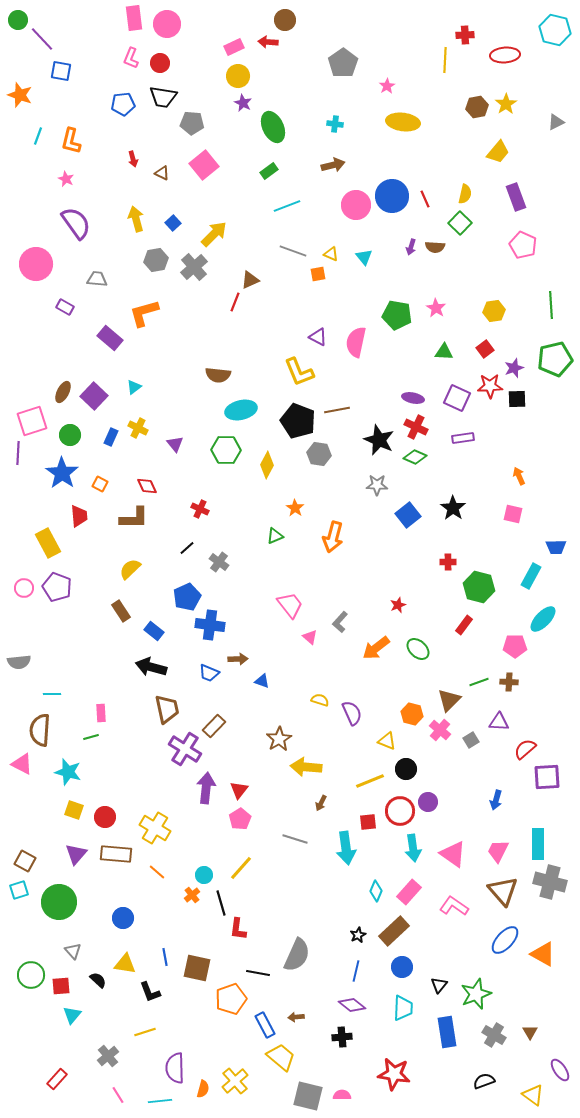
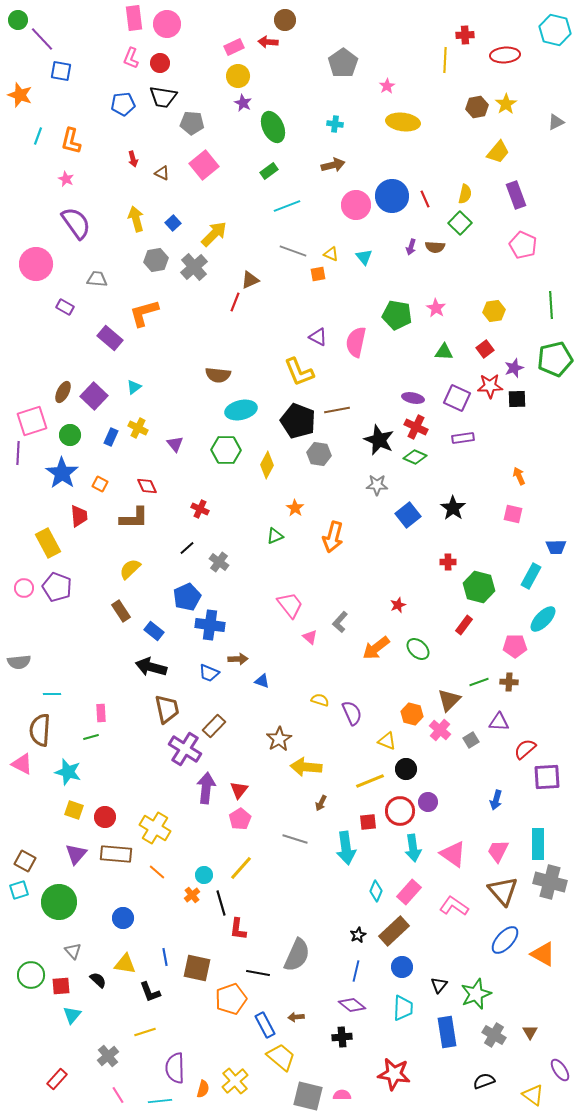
purple rectangle at (516, 197): moved 2 px up
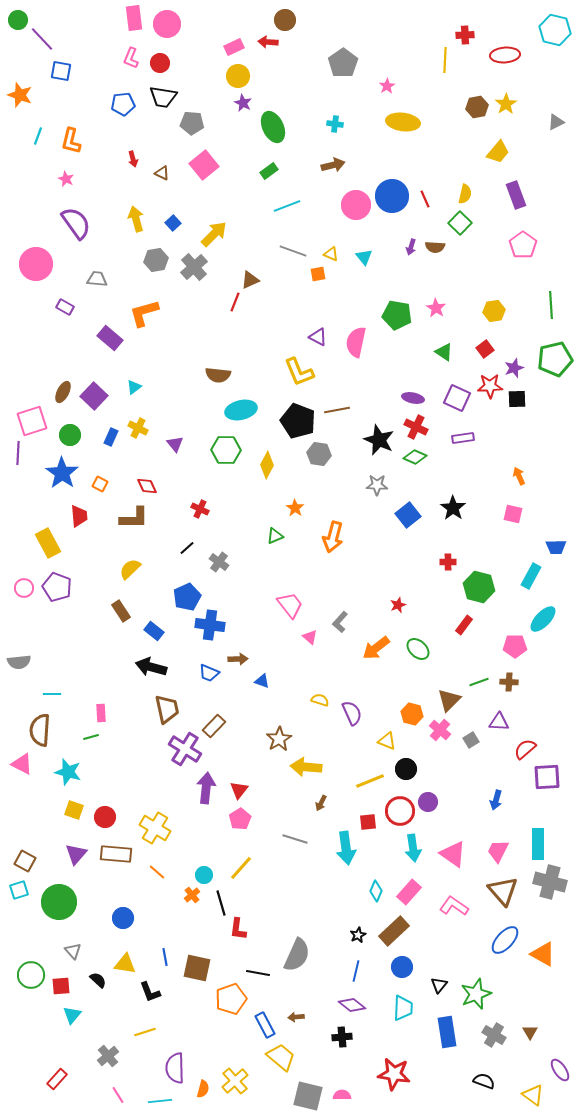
pink pentagon at (523, 245): rotated 12 degrees clockwise
green triangle at (444, 352): rotated 30 degrees clockwise
black semicircle at (484, 1081): rotated 40 degrees clockwise
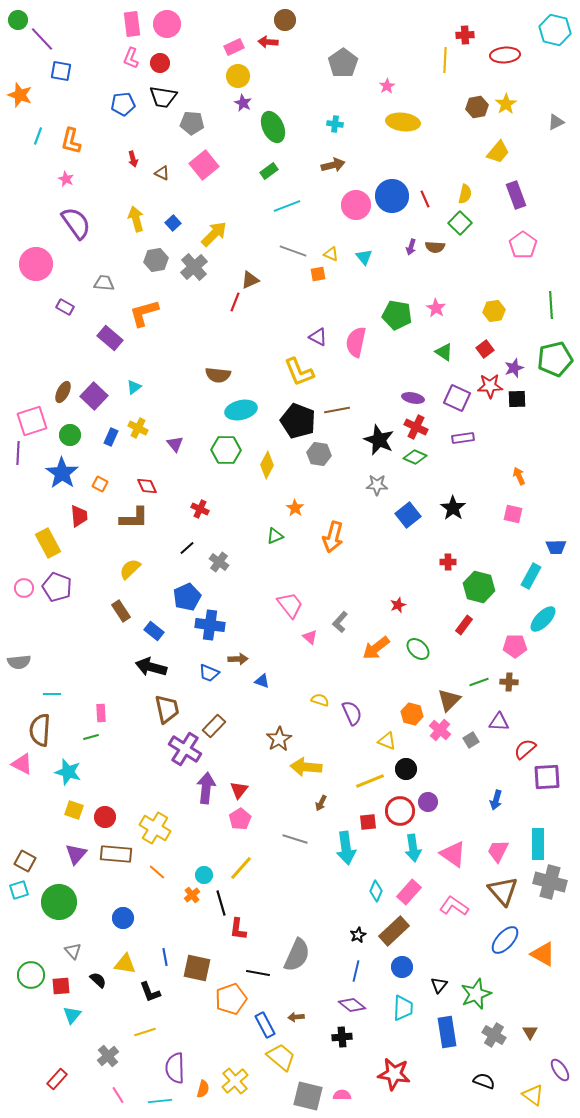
pink rectangle at (134, 18): moved 2 px left, 6 px down
gray trapezoid at (97, 279): moved 7 px right, 4 px down
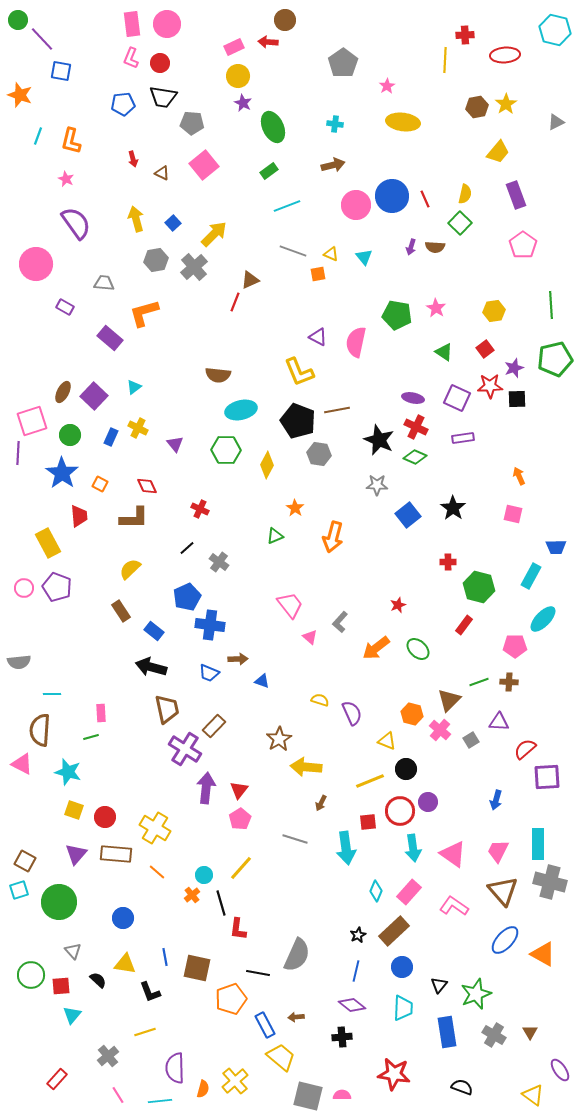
black semicircle at (484, 1081): moved 22 px left, 6 px down
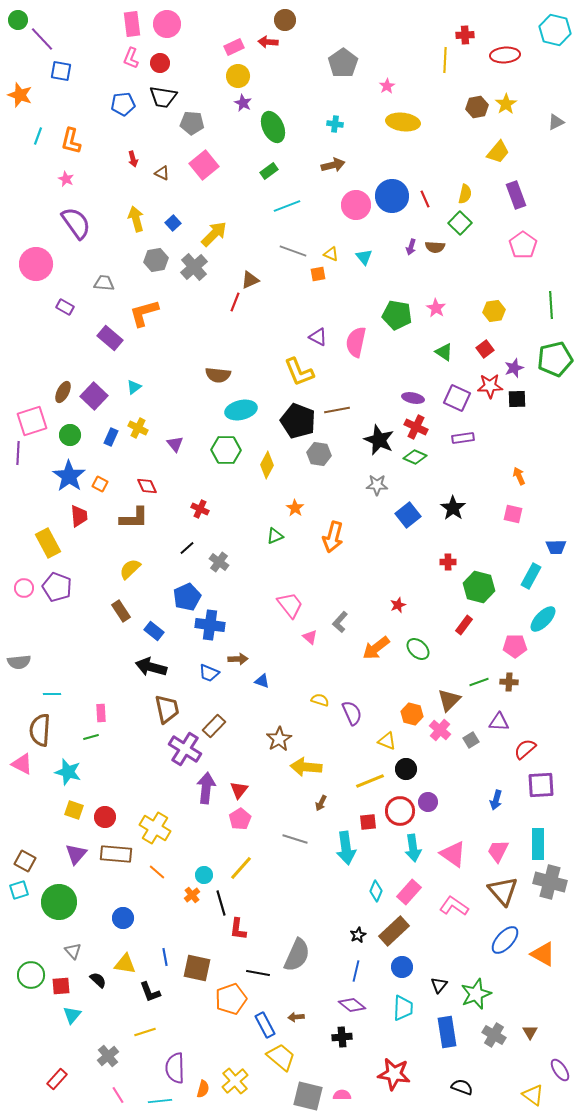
blue star at (62, 473): moved 7 px right, 3 px down
purple square at (547, 777): moved 6 px left, 8 px down
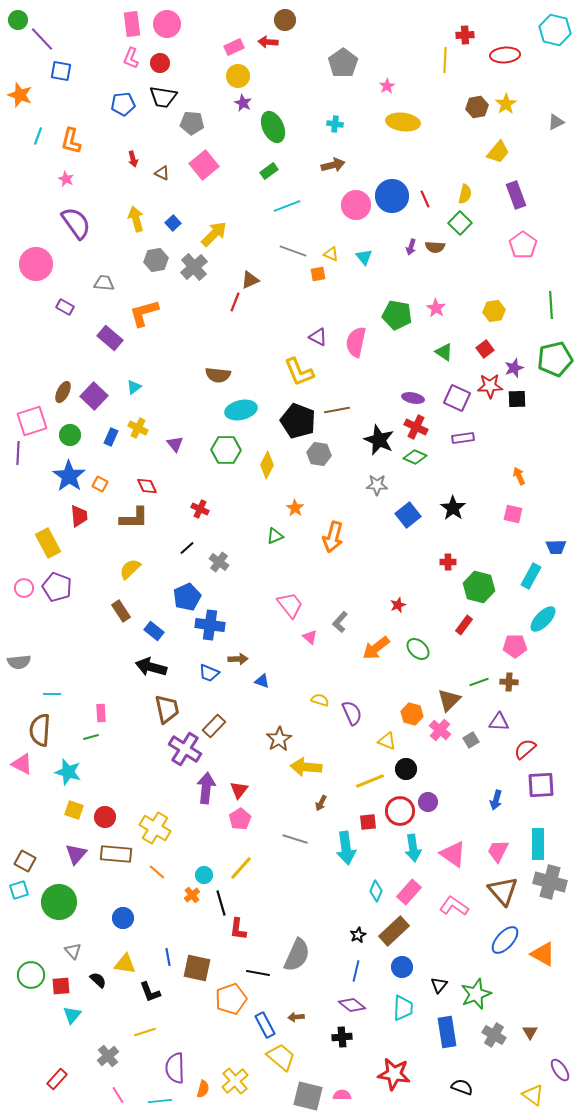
blue line at (165, 957): moved 3 px right
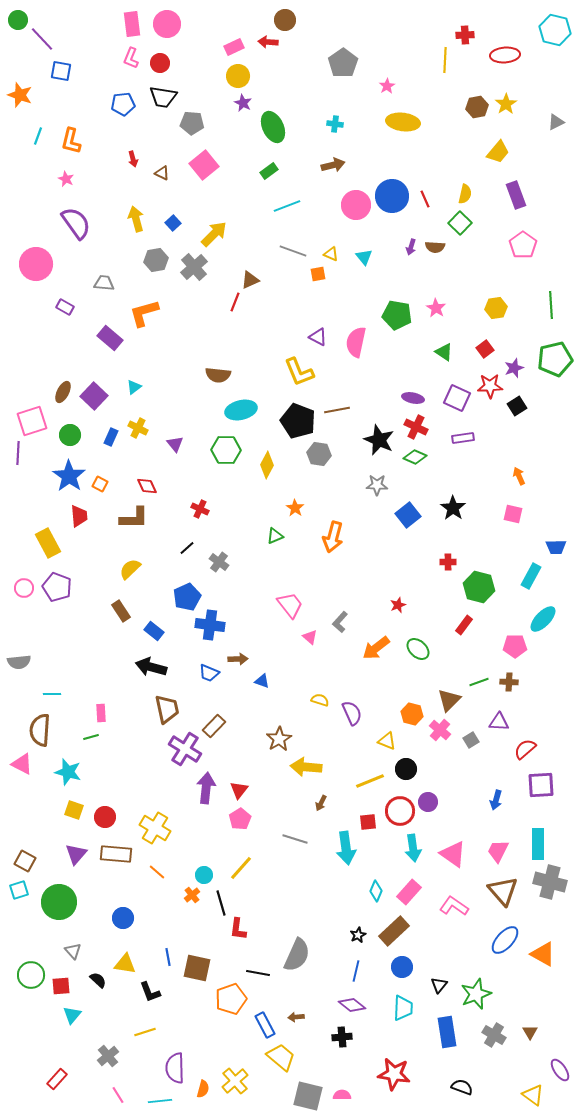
yellow hexagon at (494, 311): moved 2 px right, 3 px up
black square at (517, 399): moved 7 px down; rotated 30 degrees counterclockwise
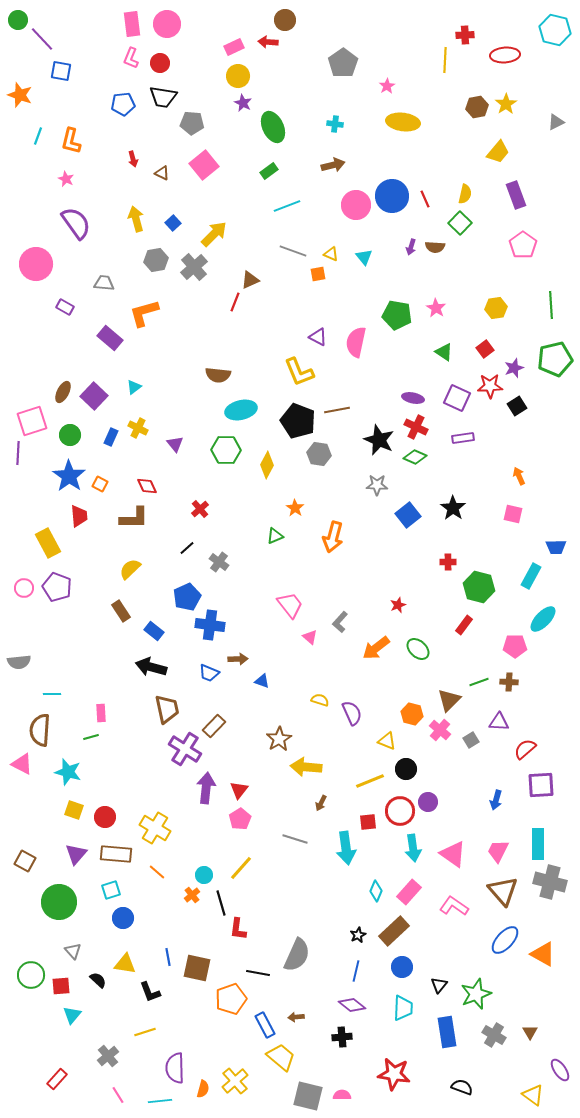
red cross at (200, 509): rotated 24 degrees clockwise
cyan square at (19, 890): moved 92 px right
